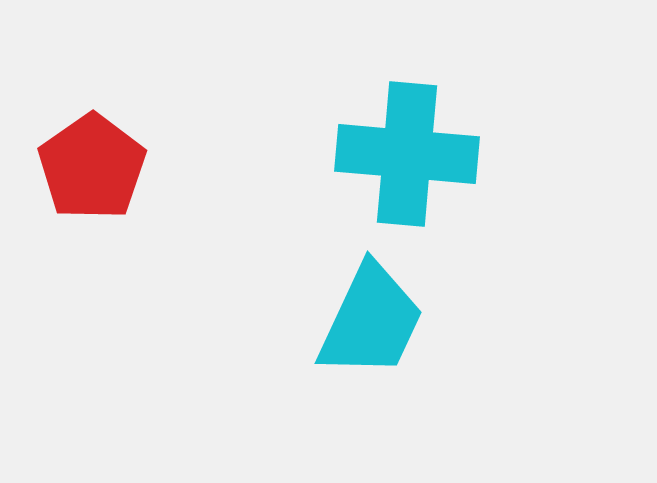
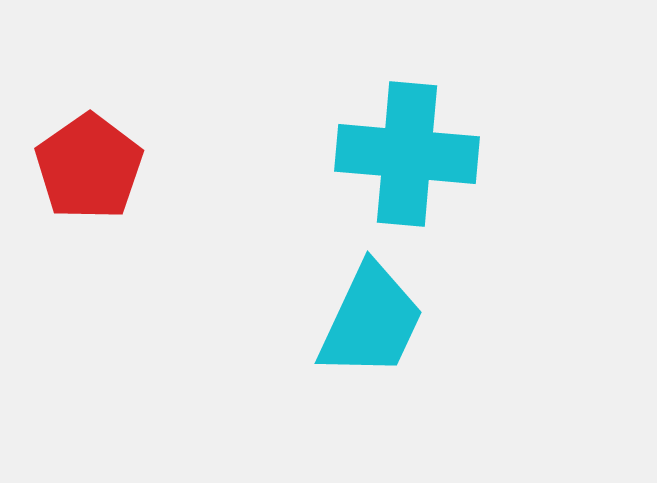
red pentagon: moved 3 px left
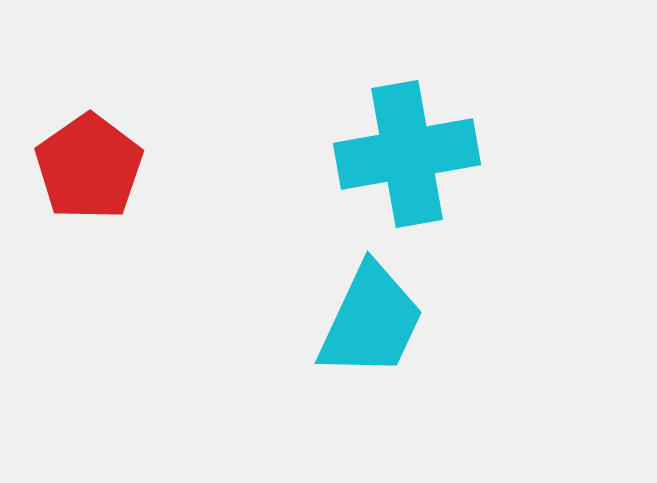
cyan cross: rotated 15 degrees counterclockwise
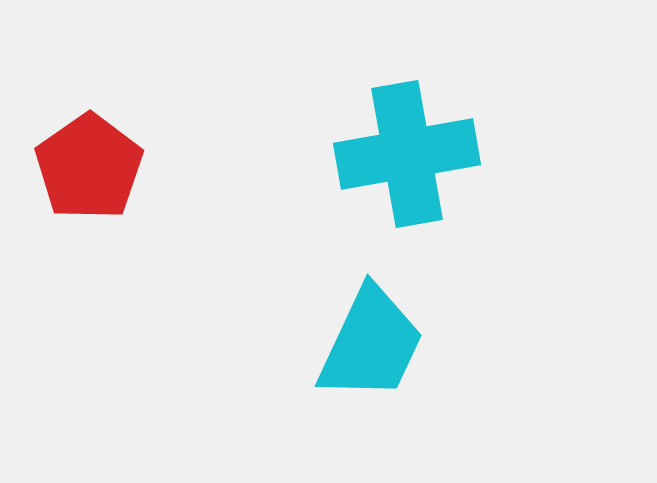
cyan trapezoid: moved 23 px down
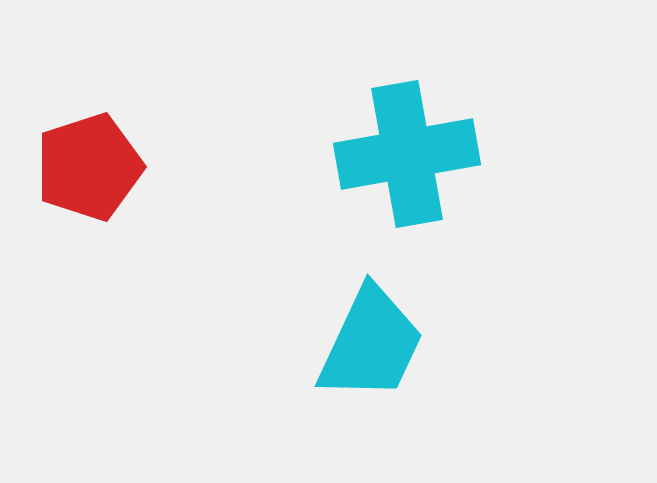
red pentagon: rotated 17 degrees clockwise
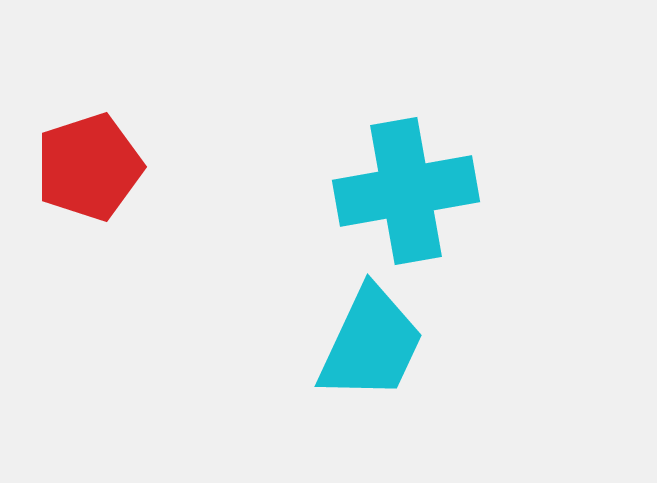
cyan cross: moved 1 px left, 37 px down
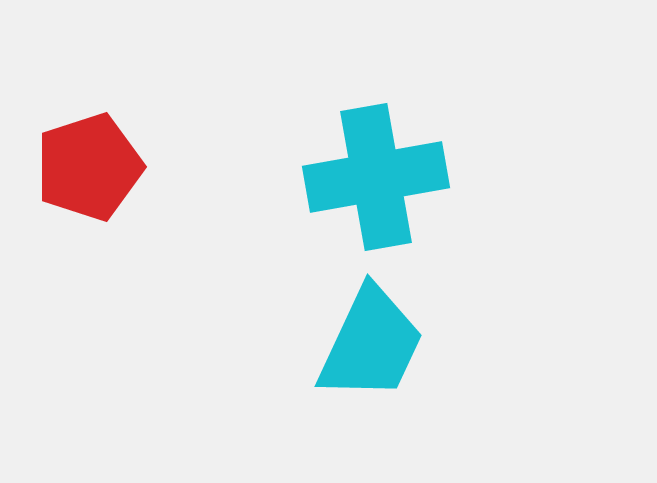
cyan cross: moved 30 px left, 14 px up
